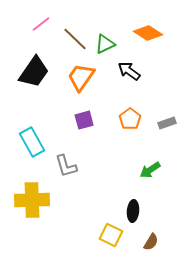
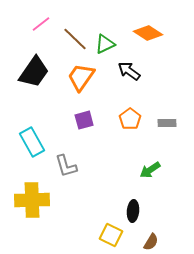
gray rectangle: rotated 18 degrees clockwise
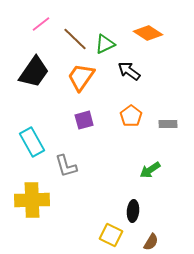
orange pentagon: moved 1 px right, 3 px up
gray rectangle: moved 1 px right, 1 px down
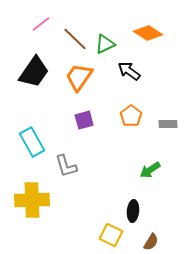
orange trapezoid: moved 2 px left
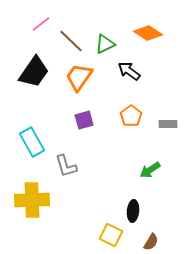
brown line: moved 4 px left, 2 px down
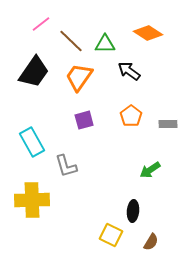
green triangle: rotated 25 degrees clockwise
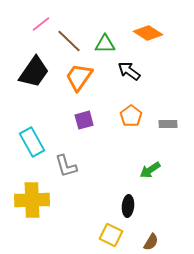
brown line: moved 2 px left
black ellipse: moved 5 px left, 5 px up
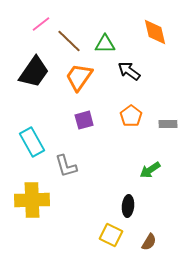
orange diamond: moved 7 px right, 1 px up; rotated 44 degrees clockwise
brown semicircle: moved 2 px left
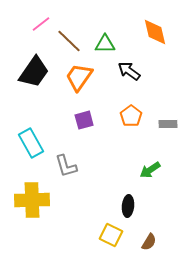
cyan rectangle: moved 1 px left, 1 px down
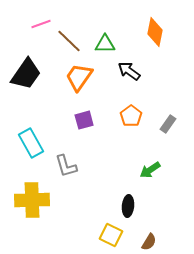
pink line: rotated 18 degrees clockwise
orange diamond: rotated 24 degrees clockwise
black trapezoid: moved 8 px left, 2 px down
gray rectangle: rotated 54 degrees counterclockwise
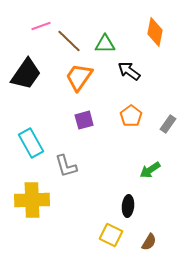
pink line: moved 2 px down
